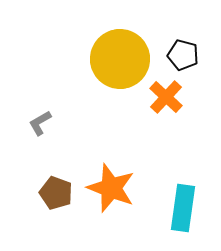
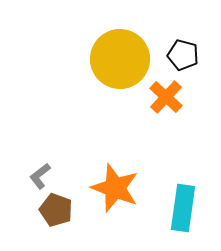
gray L-shape: moved 53 px down; rotated 8 degrees counterclockwise
orange star: moved 4 px right
brown pentagon: moved 17 px down
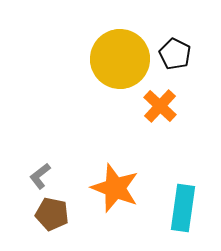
black pentagon: moved 8 px left, 1 px up; rotated 12 degrees clockwise
orange cross: moved 6 px left, 9 px down
brown pentagon: moved 4 px left, 4 px down; rotated 8 degrees counterclockwise
